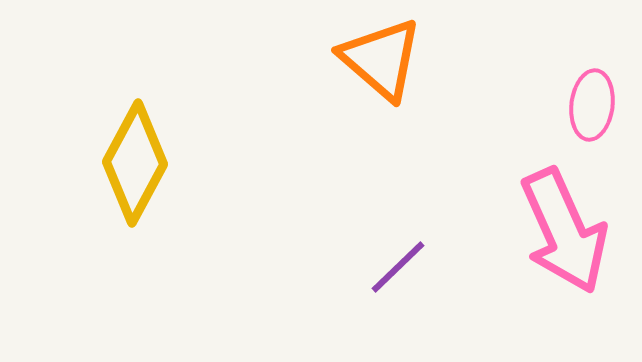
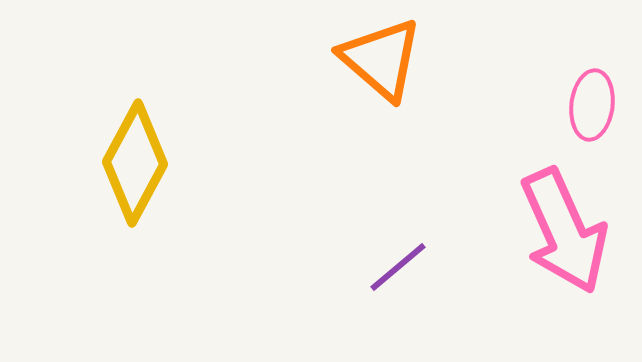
purple line: rotated 4 degrees clockwise
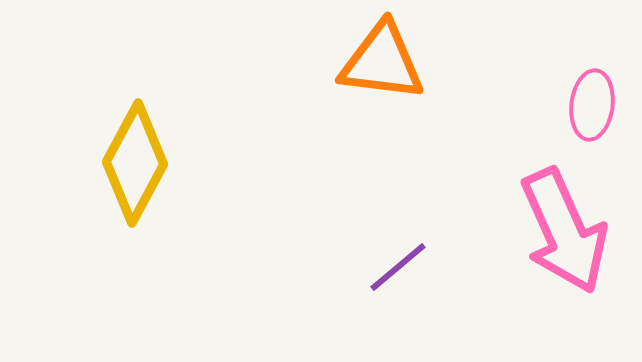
orange triangle: moved 1 px right, 3 px down; rotated 34 degrees counterclockwise
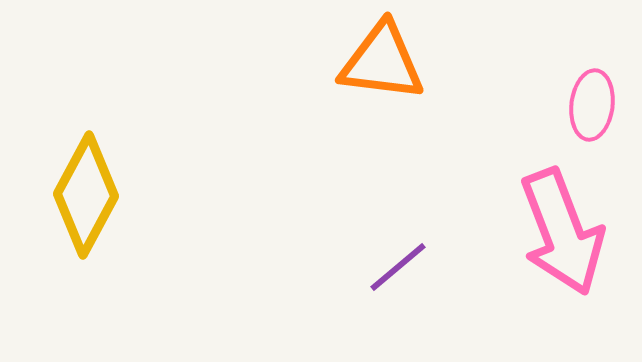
yellow diamond: moved 49 px left, 32 px down
pink arrow: moved 2 px left, 1 px down; rotated 3 degrees clockwise
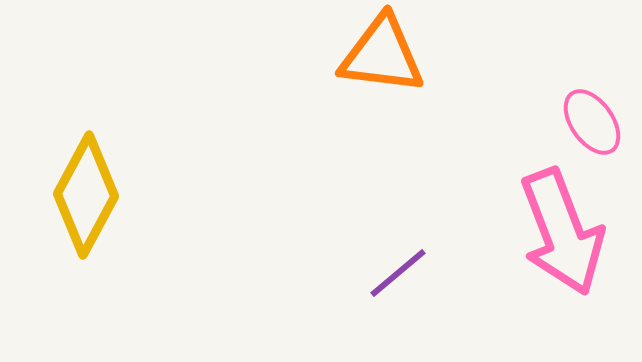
orange triangle: moved 7 px up
pink ellipse: moved 17 px down; rotated 42 degrees counterclockwise
purple line: moved 6 px down
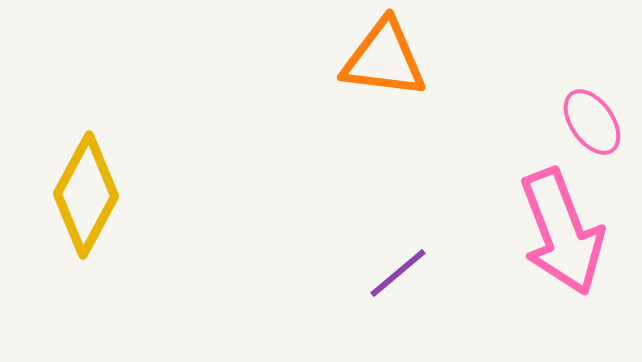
orange triangle: moved 2 px right, 4 px down
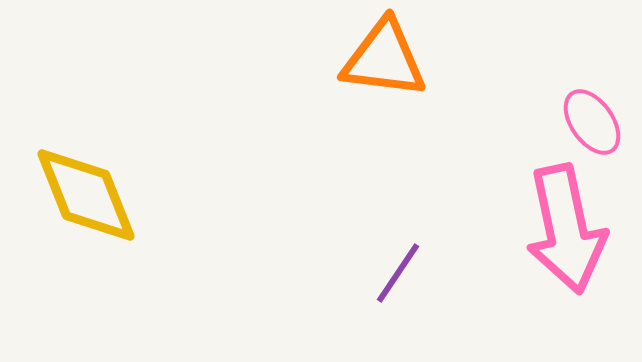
yellow diamond: rotated 50 degrees counterclockwise
pink arrow: moved 4 px right, 3 px up; rotated 9 degrees clockwise
purple line: rotated 16 degrees counterclockwise
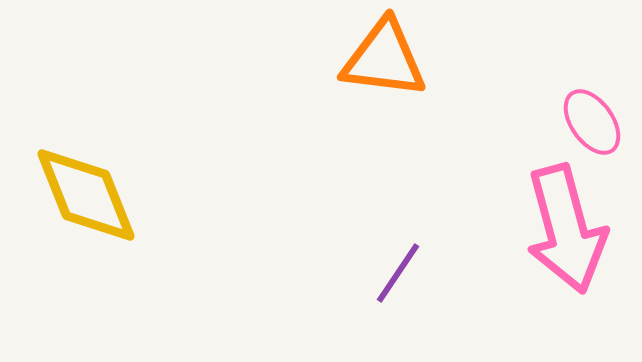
pink arrow: rotated 3 degrees counterclockwise
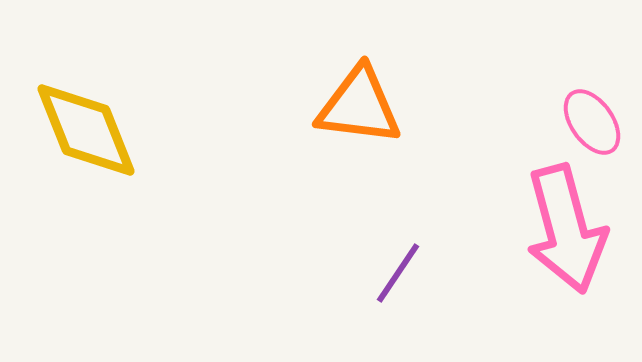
orange triangle: moved 25 px left, 47 px down
yellow diamond: moved 65 px up
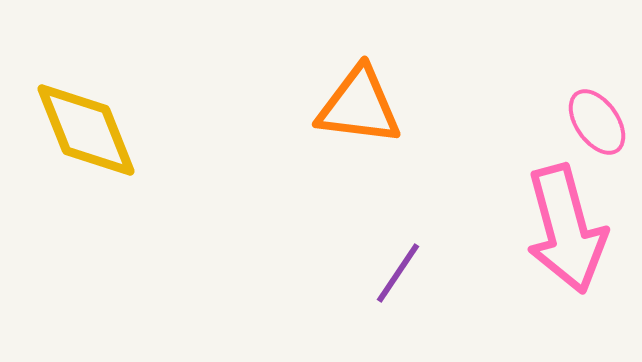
pink ellipse: moved 5 px right
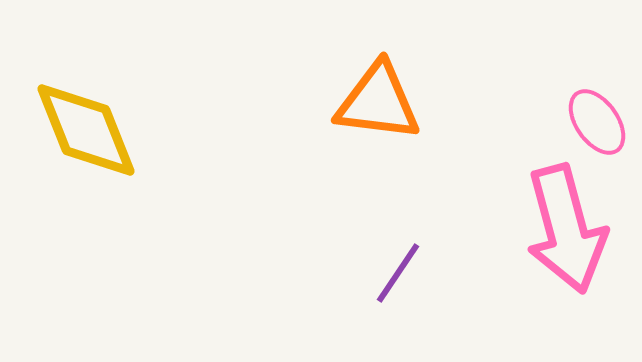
orange triangle: moved 19 px right, 4 px up
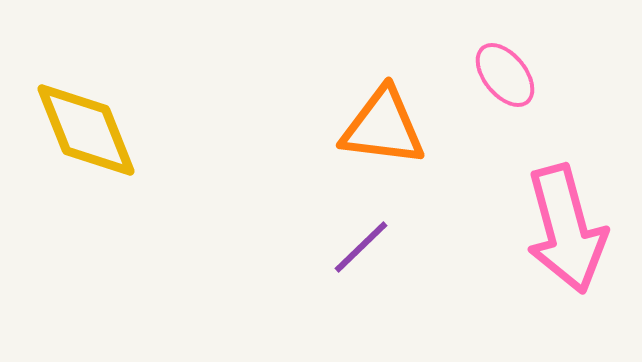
orange triangle: moved 5 px right, 25 px down
pink ellipse: moved 92 px left, 47 px up; rotated 4 degrees counterclockwise
purple line: moved 37 px left, 26 px up; rotated 12 degrees clockwise
